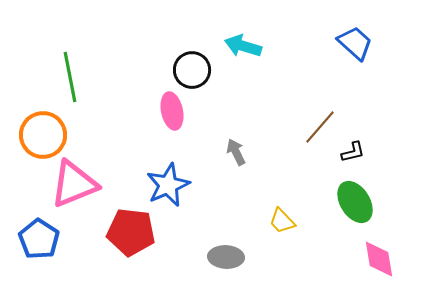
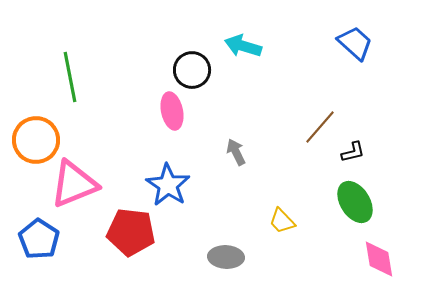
orange circle: moved 7 px left, 5 px down
blue star: rotated 15 degrees counterclockwise
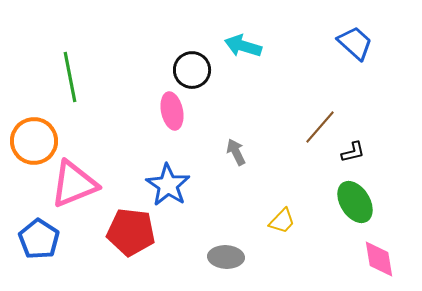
orange circle: moved 2 px left, 1 px down
yellow trapezoid: rotated 92 degrees counterclockwise
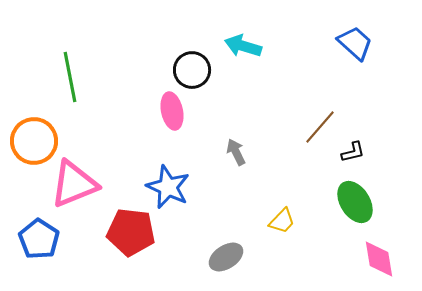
blue star: moved 2 px down; rotated 9 degrees counterclockwise
gray ellipse: rotated 36 degrees counterclockwise
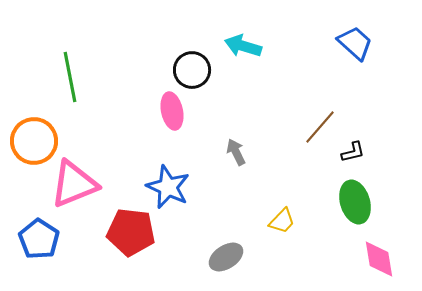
green ellipse: rotated 15 degrees clockwise
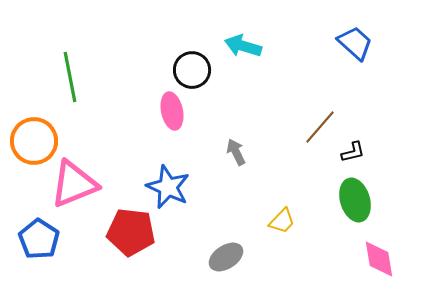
green ellipse: moved 2 px up
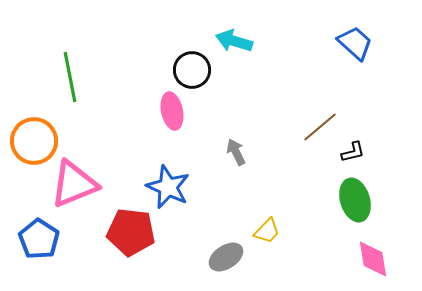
cyan arrow: moved 9 px left, 5 px up
brown line: rotated 9 degrees clockwise
yellow trapezoid: moved 15 px left, 10 px down
pink diamond: moved 6 px left
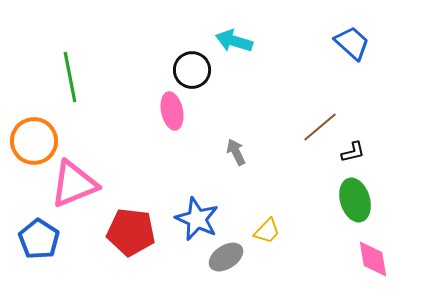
blue trapezoid: moved 3 px left
blue star: moved 29 px right, 32 px down
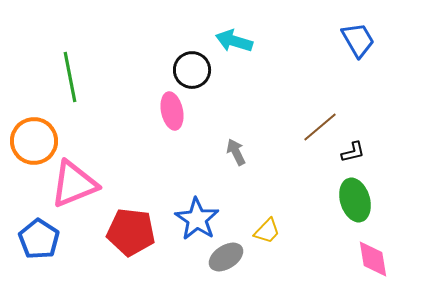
blue trapezoid: moved 6 px right, 3 px up; rotated 18 degrees clockwise
blue star: rotated 9 degrees clockwise
